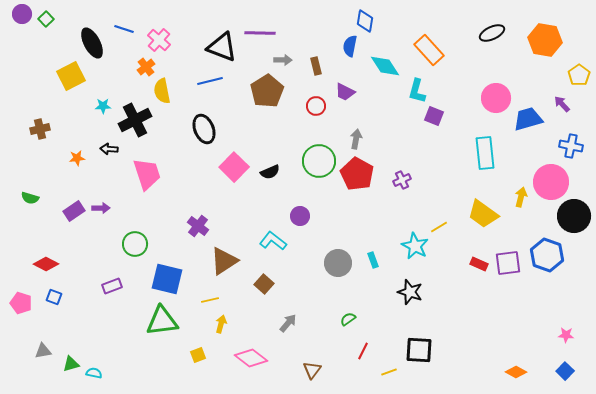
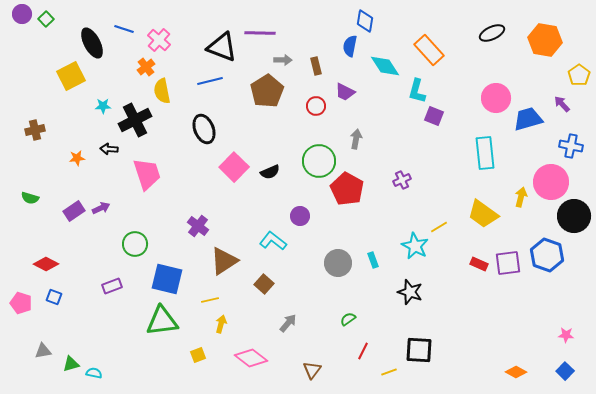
brown cross at (40, 129): moved 5 px left, 1 px down
red pentagon at (357, 174): moved 10 px left, 15 px down
purple arrow at (101, 208): rotated 24 degrees counterclockwise
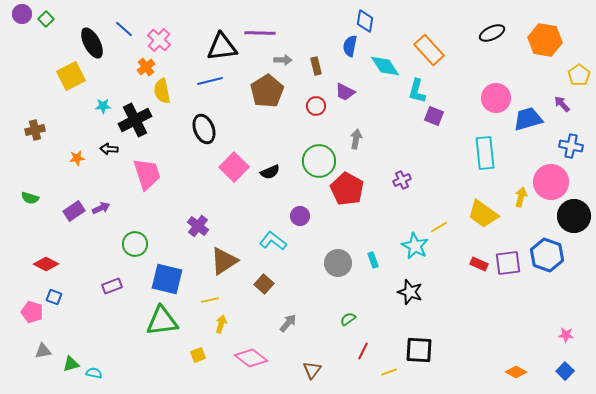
blue line at (124, 29): rotated 24 degrees clockwise
black triangle at (222, 47): rotated 28 degrees counterclockwise
pink pentagon at (21, 303): moved 11 px right, 9 px down
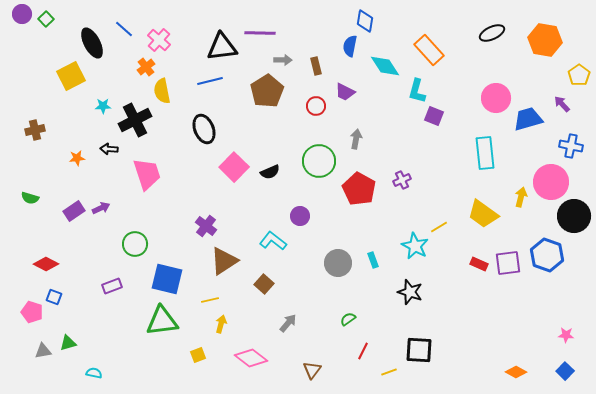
red pentagon at (347, 189): moved 12 px right
purple cross at (198, 226): moved 8 px right
green triangle at (71, 364): moved 3 px left, 21 px up
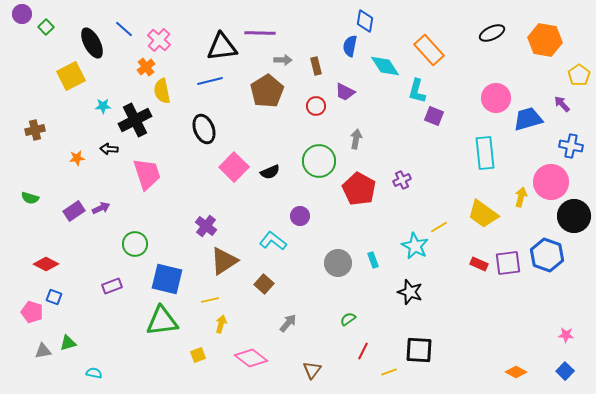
green square at (46, 19): moved 8 px down
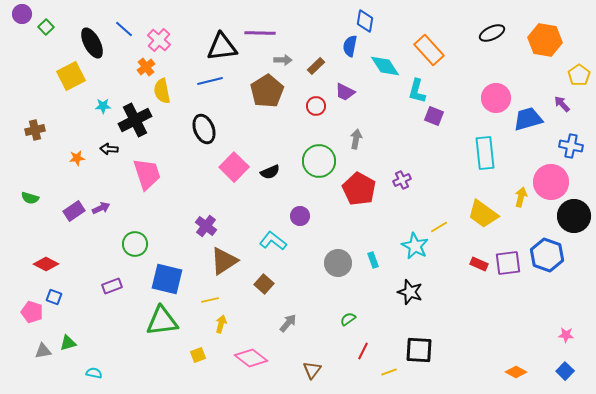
brown rectangle at (316, 66): rotated 60 degrees clockwise
